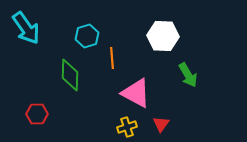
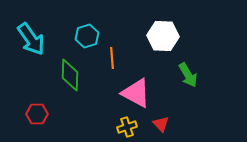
cyan arrow: moved 5 px right, 11 px down
red triangle: rotated 18 degrees counterclockwise
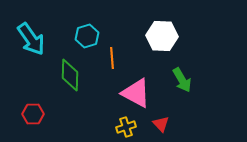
white hexagon: moved 1 px left
green arrow: moved 6 px left, 5 px down
red hexagon: moved 4 px left
yellow cross: moved 1 px left
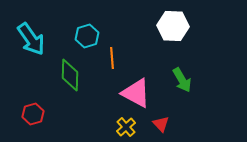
white hexagon: moved 11 px right, 10 px up
red hexagon: rotated 15 degrees counterclockwise
yellow cross: rotated 24 degrees counterclockwise
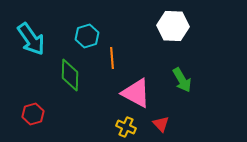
yellow cross: rotated 24 degrees counterclockwise
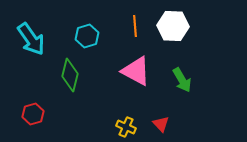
orange line: moved 23 px right, 32 px up
green diamond: rotated 12 degrees clockwise
pink triangle: moved 22 px up
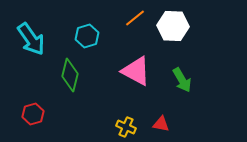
orange line: moved 8 px up; rotated 55 degrees clockwise
red triangle: rotated 36 degrees counterclockwise
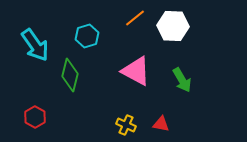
cyan arrow: moved 4 px right, 6 px down
red hexagon: moved 2 px right, 3 px down; rotated 15 degrees counterclockwise
yellow cross: moved 2 px up
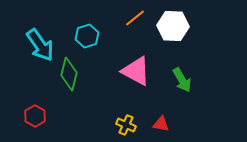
cyan arrow: moved 5 px right
green diamond: moved 1 px left, 1 px up
red hexagon: moved 1 px up
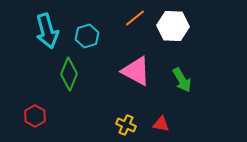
cyan arrow: moved 7 px right, 14 px up; rotated 20 degrees clockwise
green diamond: rotated 8 degrees clockwise
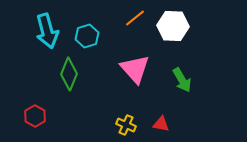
pink triangle: moved 1 px left, 2 px up; rotated 20 degrees clockwise
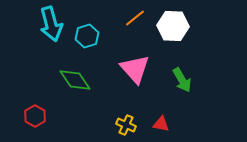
cyan arrow: moved 4 px right, 7 px up
green diamond: moved 6 px right, 6 px down; rotated 56 degrees counterclockwise
